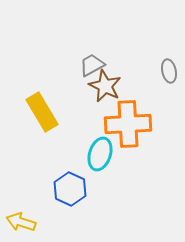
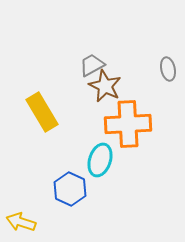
gray ellipse: moved 1 px left, 2 px up
cyan ellipse: moved 6 px down
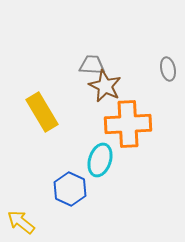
gray trapezoid: rotated 32 degrees clockwise
yellow arrow: rotated 20 degrees clockwise
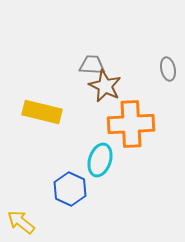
yellow rectangle: rotated 45 degrees counterclockwise
orange cross: moved 3 px right
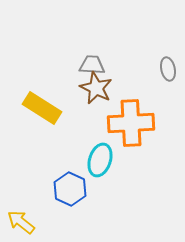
brown star: moved 9 px left, 2 px down
yellow rectangle: moved 4 px up; rotated 18 degrees clockwise
orange cross: moved 1 px up
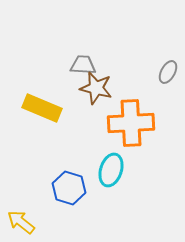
gray trapezoid: moved 9 px left
gray ellipse: moved 3 px down; rotated 40 degrees clockwise
brown star: rotated 12 degrees counterclockwise
yellow rectangle: rotated 9 degrees counterclockwise
cyan ellipse: moved 11 px right, 10 px down
blue hexagon: moved 1 px left, 1 px up; rotated 8 degrees counterclockwise
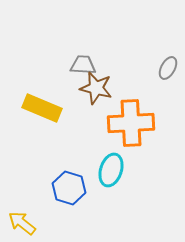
gray ellipse: moved 4 px up
yellow arrow: moved 1 px right, 1 px down
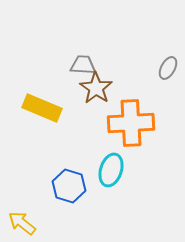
brown star: rotated 20 degrees clockwise
blue hexagon: moved 2 px up
